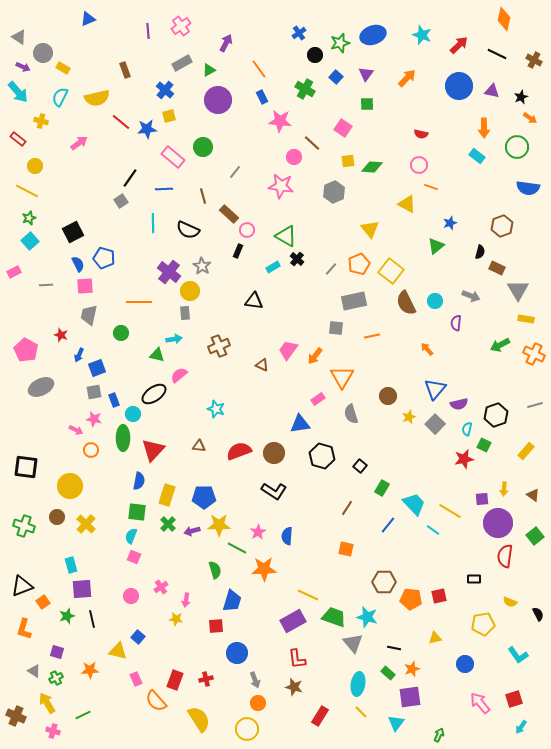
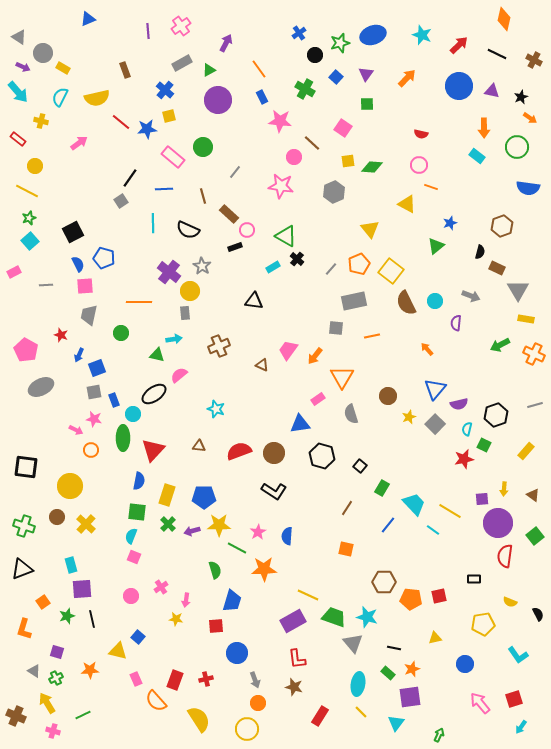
black rectangle at (238, 251): moved 3 px left, 4 px up; rotated 48 degrees clockwise
black triangle at (22, 586): moved 17 px up
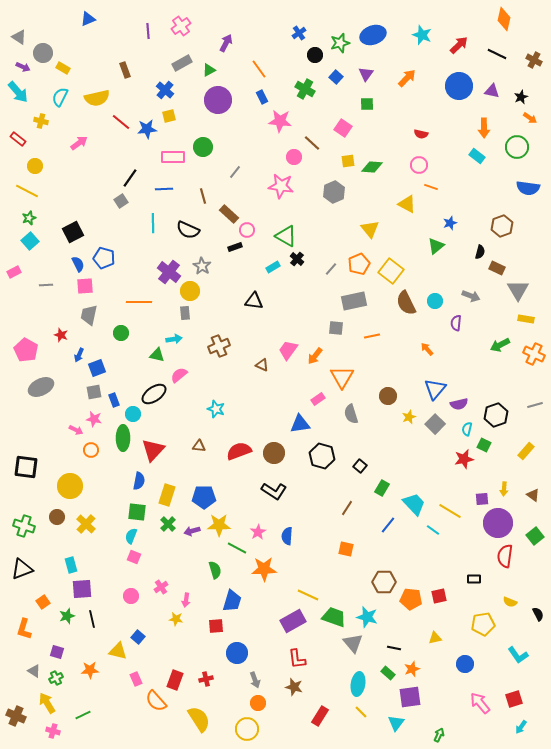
pink rectangle at (173, 157): rotated 40 degrees counterclockwise
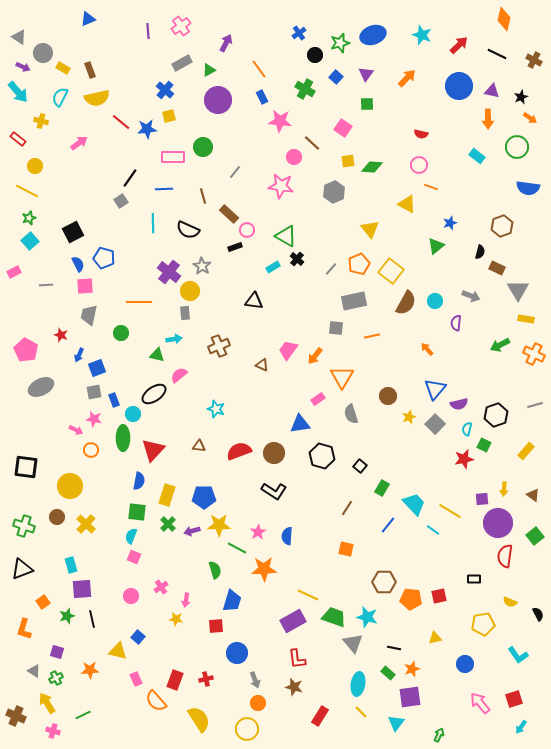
brown rectangle at (125, 70): moved 35 px left
orange arrow at (484, 128): moved 4 px right, 9 px up
brown semicircle at (406, 303): rotated 125 degrees counterclockwise
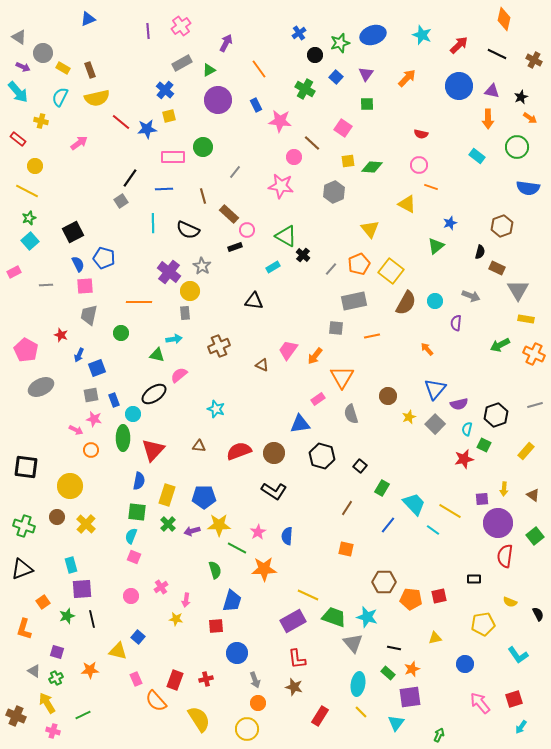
blue rectangle at (262, 97): moved 6 px left, 8 px down
black cross at (297, 259): moved 6 px right, 4 px up
gray square at (94, 392): moved 3 px left, 3 px down
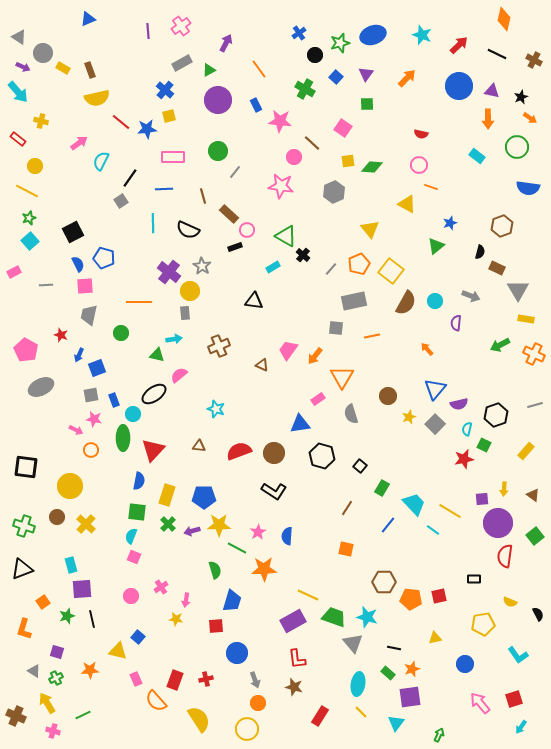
cyan semicircle at (60, 97): moved 41 px right, 64 px down
green circle at (203, 147): moved 15 px right, 4 px down
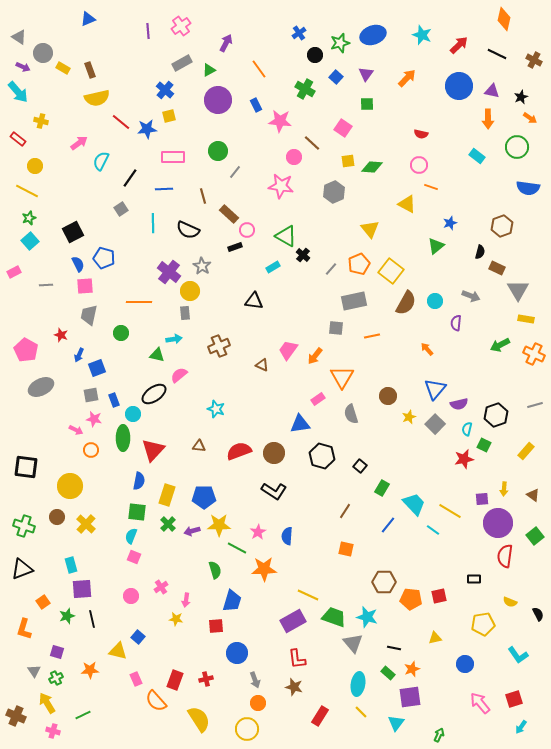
gray square at (121, 201): moved 8 px down
brown line at (347, 508): moved 2 px left, 3 px down
gray triangle at (34, 671): rotated 24 degrees clockwise
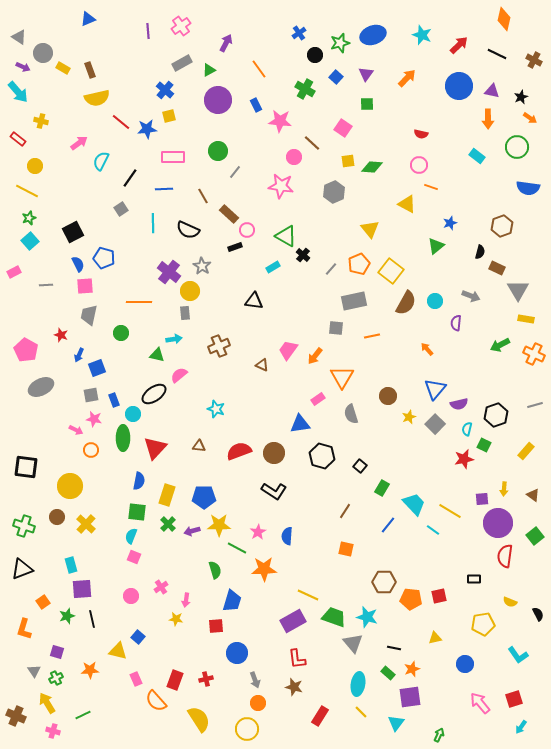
brown line at (203, 196): rotated 14 degrees counterclockwise
red triangle at (153, 450): moved 2 px right, 2 px up
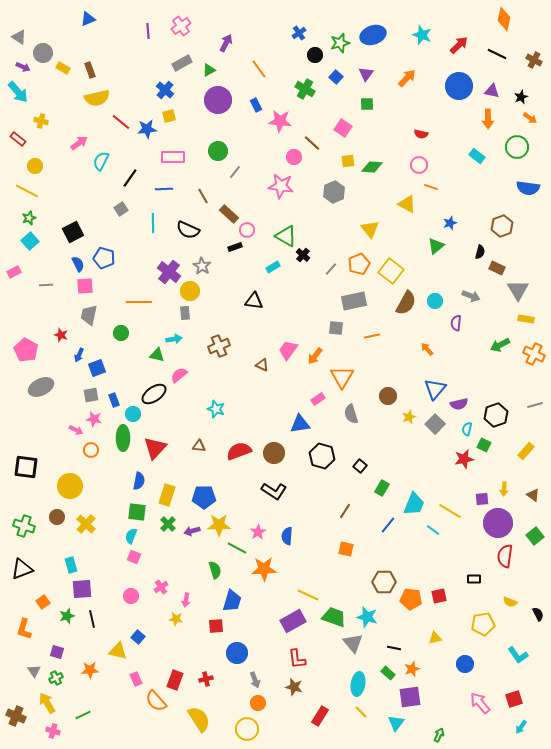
cyan trapezoid at (414, 504): rotated 65 degrees clockwise
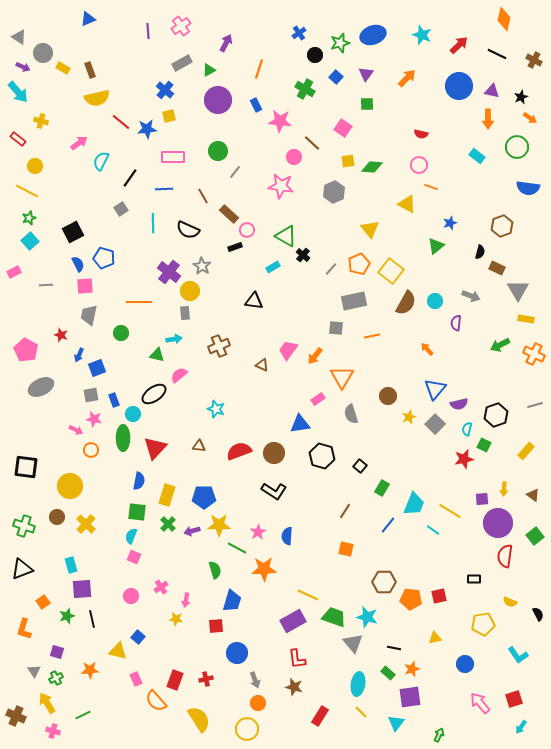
orange line at (259, 69): rotated 54 degrees clockwise
